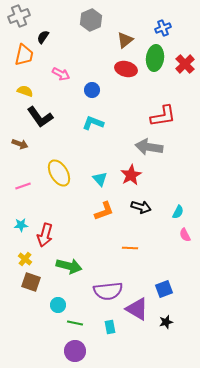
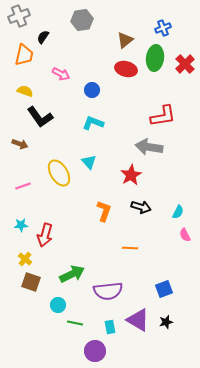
gray hexagon: moved 9 px left; rotated 15 degrees clockwise
cyan triangle: moved 11 px left, 17 px up
orange L-shape: rotated 50 degrees counterclockwise
green arrow: moved 3 px right, 8 px down; rotated 40 degrees counterclockwise
purple triangle: moved 1 px right, 11 px down
purple circle: moved 20 px right
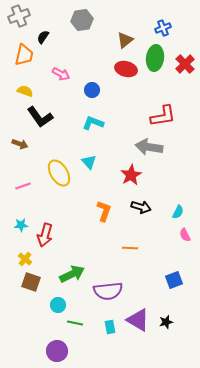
blue square: moved 10 px right, 9 px up
purple circle: moved 38 px left
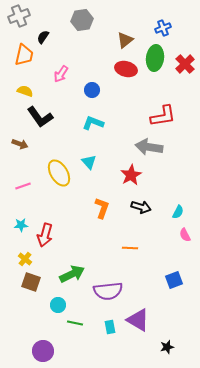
pink arrow: rotated 96 degrees clockwise
orange L-shape: moved 2 px left, 3 px up
black star: moved 1 px right, 25 px down
purple circle: moved 14 px left
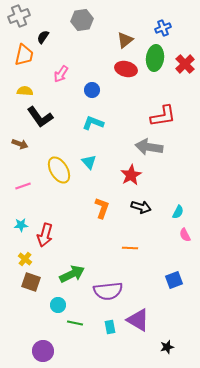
yellow semicircle: rotated 14 degrees counterclockwise
yellow ellipse: moved 3 px up
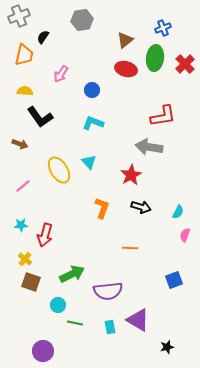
pink line: rotated 21 degrees counterclockwise
pink semicircle: rotated 48 degrees clockwise
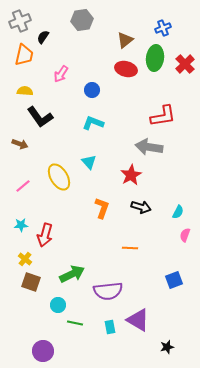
gray cross: moved 1 px right, 5 px down
yellow ellipse: moved 7 px down
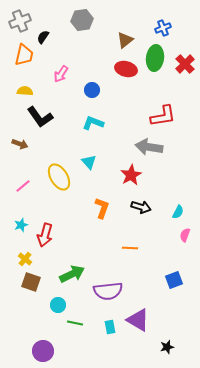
cyan star: rotated 16 degrees counterclockwise
